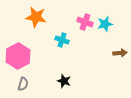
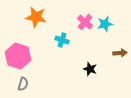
pink cross: rotated 21 degrees clockwise
pink hexagon: rotated 15 degrees counterclockwise
black star: moved 26 px right, 12 px up
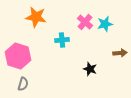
cyan cross: rotated 24 degrees counterclockwise
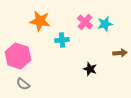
orange star: moved 4 px right, 4 px down
gray semicircle: rotated 112 degrees clockwise
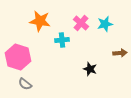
pink cross: moved 4 px left, 1 px down
pink hexagon: moved 1 px down
gray semicircle: moved 2 px right
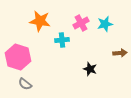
pink cross: rotated 21 degrees clockwise
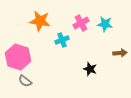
cyan star: rotated 21 degrees clockwise
cyan cross: rotated 16 degrees counterclockwise
gray semicircle: moved 3 px up
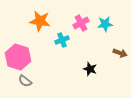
cyan star: rotated 14 degrees counterclockwise
brown arrow: rotated 24 degrees clockwise
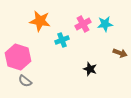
pink cross: moved 2 px right, 1 px down
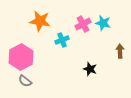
cyan star: moved 2 px left, 1 px up; rotated 21 degrees clockwise
brown arrow: moved 2 px up; rotated 112 degrees counterclockwise
pink hexagon: moved 3 px right; rotated 15 degrees clockwise
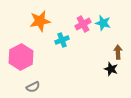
orange star: rotated 20 degrees counterclockwise
brown arrow: moved 2 px left, 1 px down
black star: moved 21 px right
gray semicircle: moved 8 px right, 6 px down; rotated 64 degrees counterclockwise
